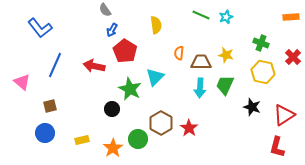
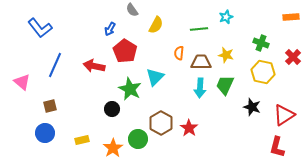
gray semicircle: moved 27 px right
green line: moved 2 px left, 14 px down; rotated 30 degrees counterclockwise
yellow semicircle: rotated 36 degrees clockwise
blue arrow: moved 2 px left, 1 px up
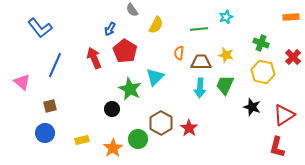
red arrow: moved 8 px up; rotated 55 degrees clockwise
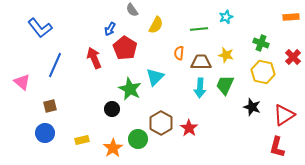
red pentagon: moved 3 px up
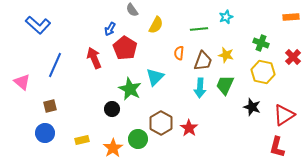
blue L-shape: moved 2 px left, 3 px up; rotated 10 degrees counterclockwise
brown trapezoid: moved 2 px right, 1 px up; rotated 110 degrees clockwise
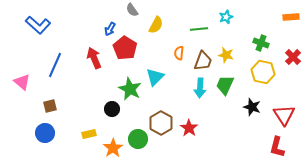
red triangle: rotated 30 degrees counterclockwise
yellow rectangle: moved 7 px right, 6 px up
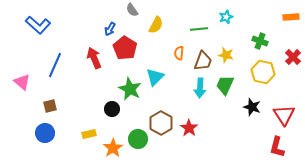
green cross: moved 1 px left, 2 px up
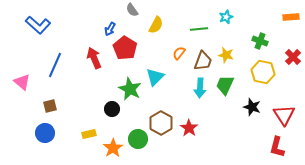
orange semicircle: rotated 32 degrees clockwise
